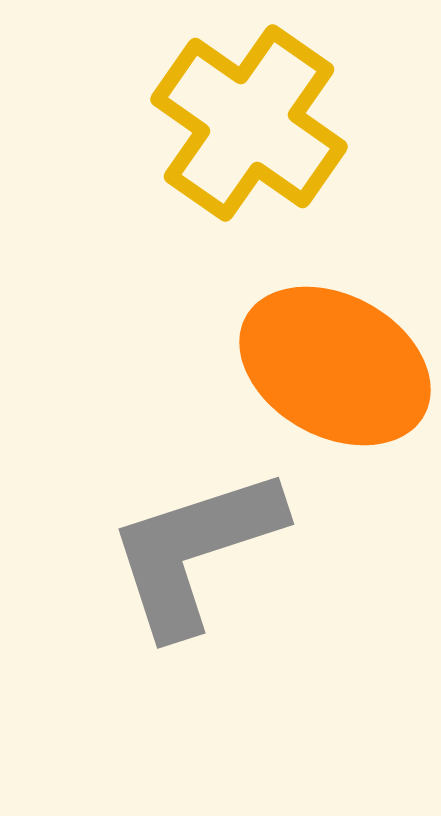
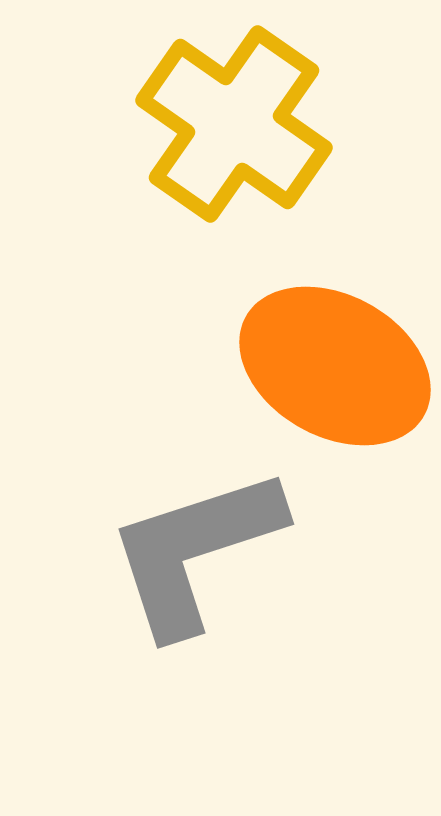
yellow cross: moved 15 px left, 1 px down
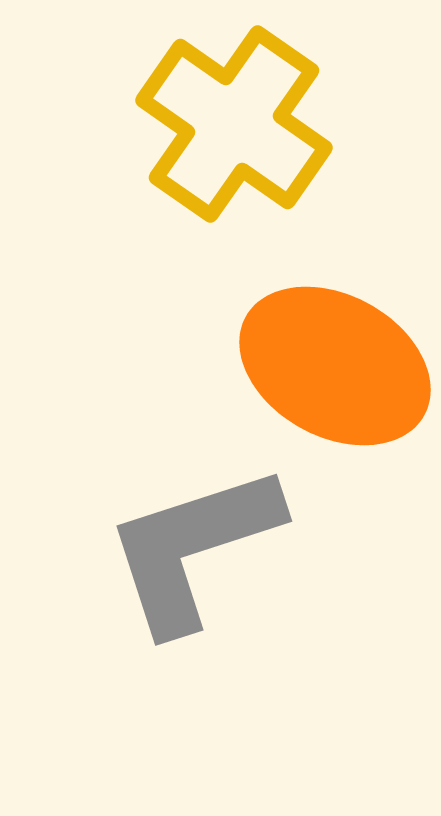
gray L-shape: moved 2 px left, 3 px up
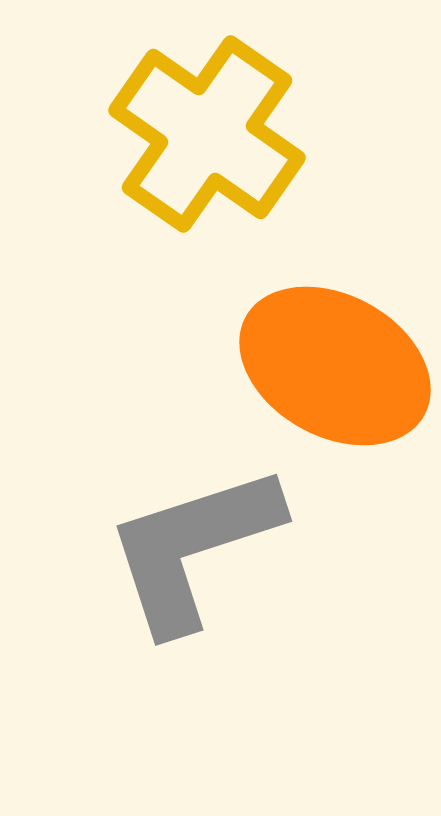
yellow cross: moved 27 px left, 10 px down
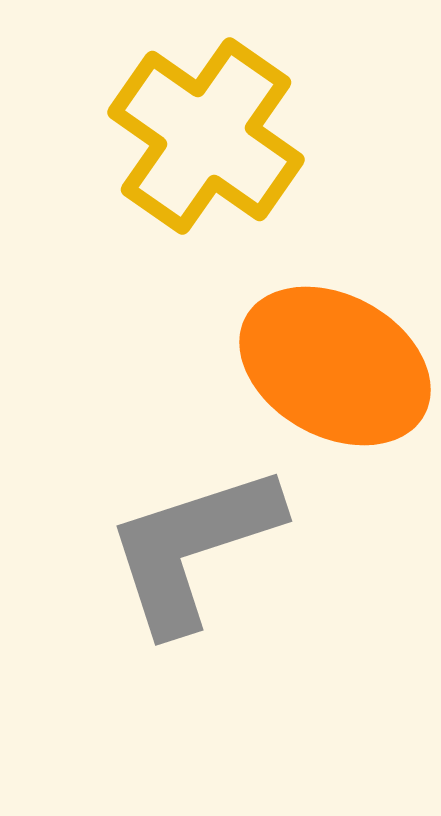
yellow cross: moved 1 px left, 2 px down
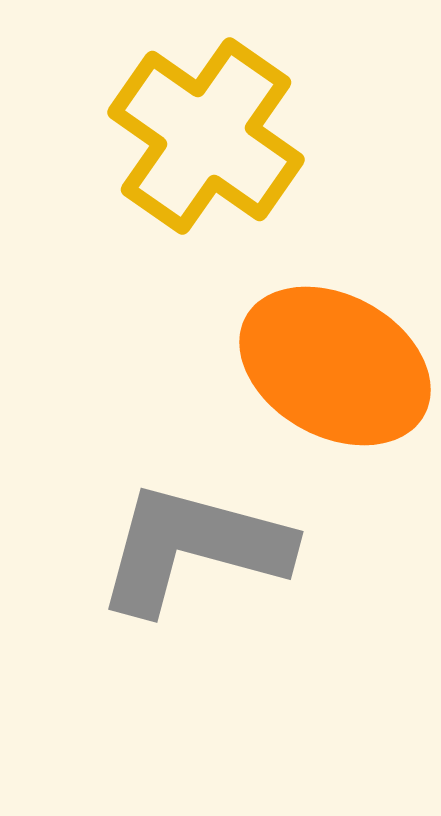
gray L-shape: rotated 33 degrees clockwise
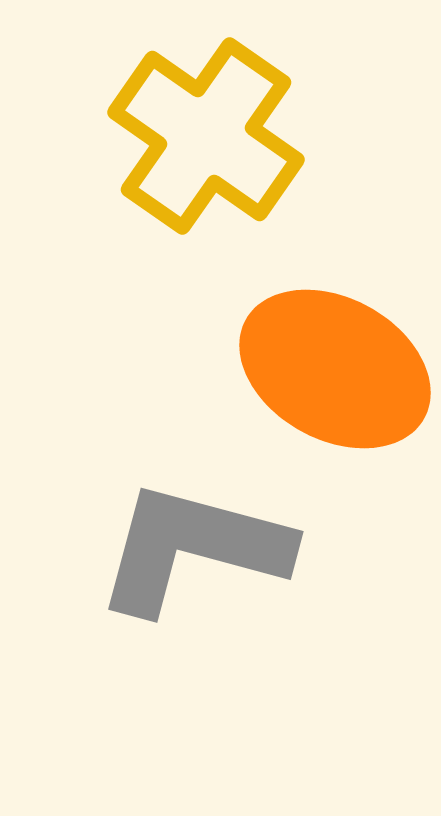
orange ellipse: moved 3 px down
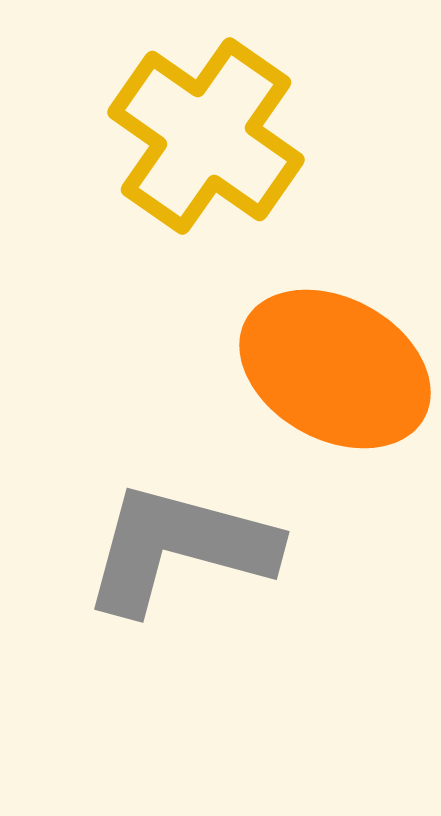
gray L-shape: moved 14 px left
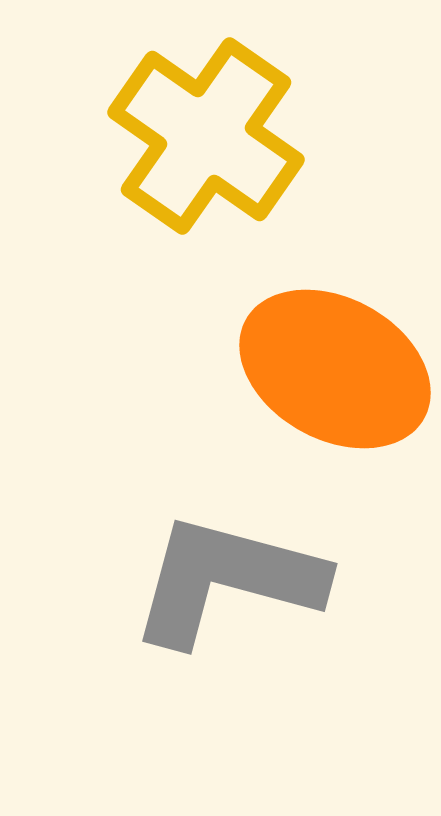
gray L-shape: moved 48 px right, 32 px down
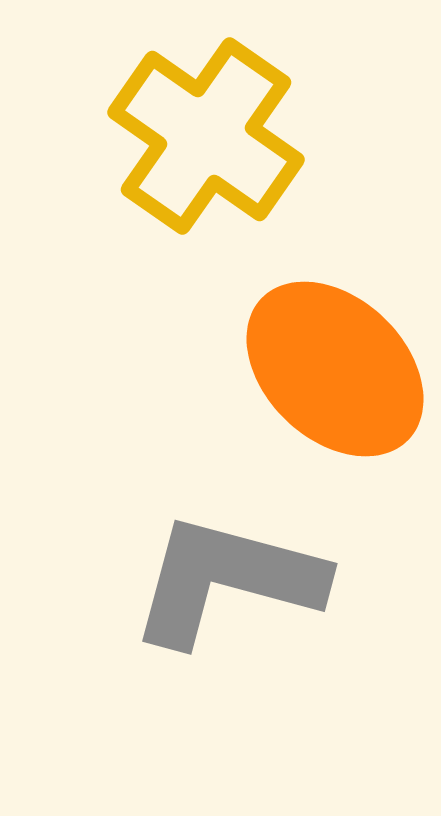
orange ellipse: rotated 15 degrees clockwise
